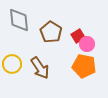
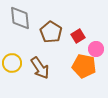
gray diamond: moved 1 px right, 2 px up
pink circle: moved 9 px right, 5 px down
yellow circle: moved 1 px up
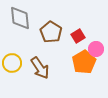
orange pentagon: moved 4 px up; rotated 30 degrees clockwise
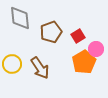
brown pentagon: rotated 20 degrees clockwise
yellow circle: moved 1 px down
